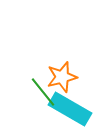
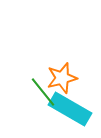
orange star: moved 1 px down
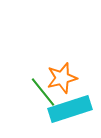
cyan rectangle: rotated 48 degrees counterclockwise
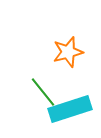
orange star: moved 6 px right, 26 px up
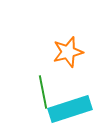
green line: rotated 28 degrees clockwise
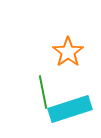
orange star: rotated 20 degrees counterclockwise
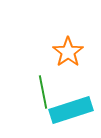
cyan rectangle: moved 1 px right, 1 px down
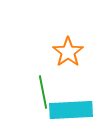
cyan rectangle: rotated 15 degrees clockwise
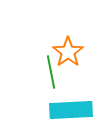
green line: moved 8 px right, 20 px up
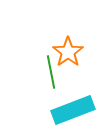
cyan rectangle: moved 2 px right; rotated 18 degrees counterclockwise
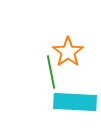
cyan rectangle: moved 2 px right, 8 px up; rotated 24 degrees clockwise
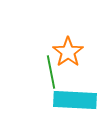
cyan rectangle: moved 2 px up
